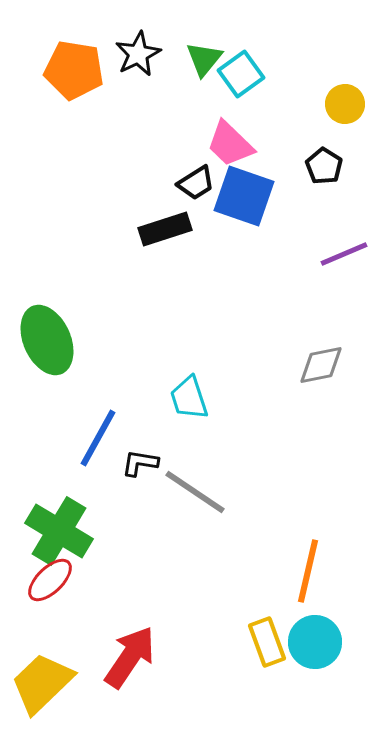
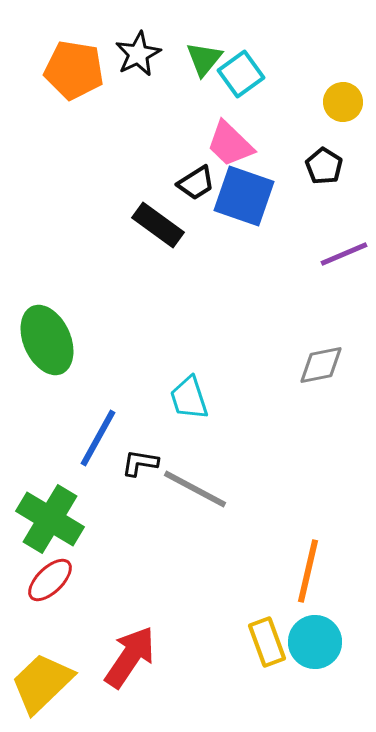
yellow circle: moved 2 px left, 2 px up
black rectangle: moved 7 px left, 4 px up; rotated 54 degrees clockwise
gray line: moved 3 px up; rotated 6 degrees counterclockwise
green cross: moved 9 px left, 12 px up
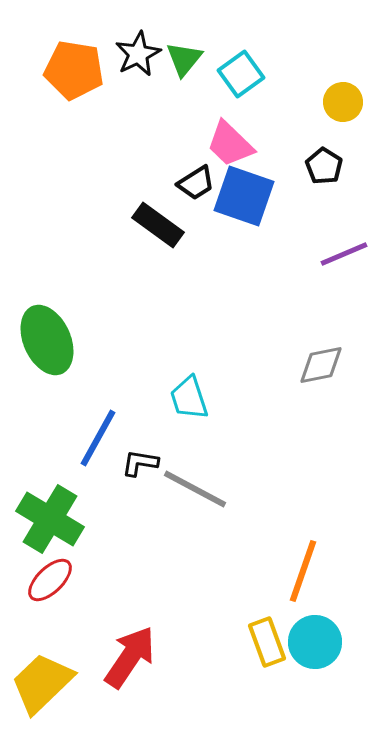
green triangle: moved 20 px left
orange line: moved 5 px left; rotated 6 degrees clockwise
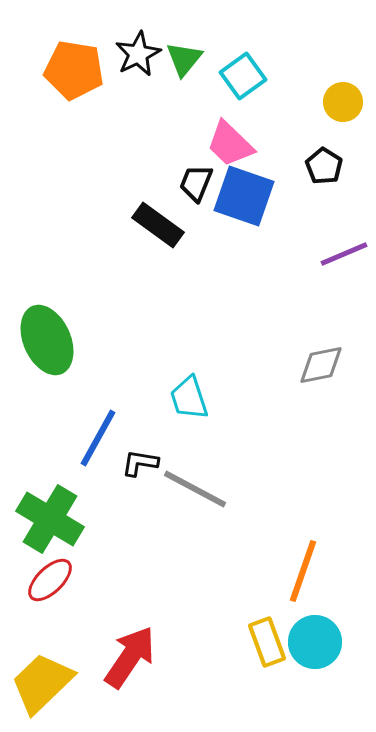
cyan square: moved 2 px right, 2 px down
black trapezoid: rotated 144 degrees clockwise
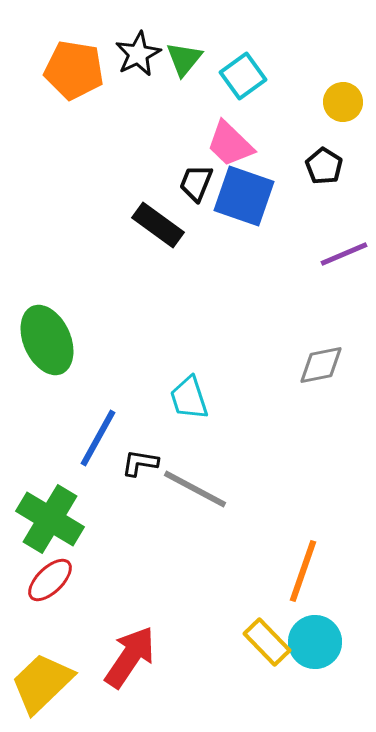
yellow rectangle: rotated 24 degrees counterclockwise
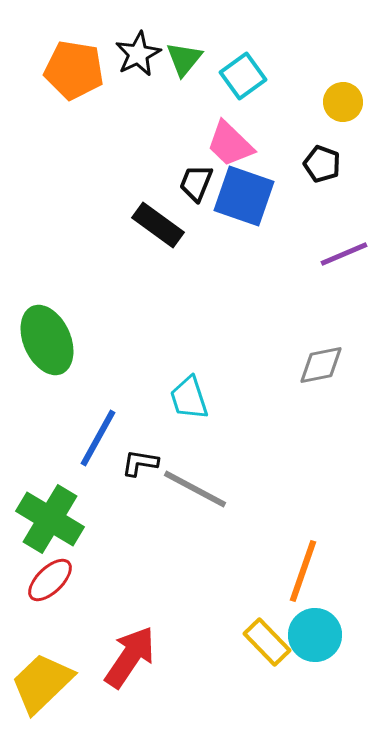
black pentagon: moved 2 px left, 2 px up; rotated 12 degrees counterclockwise
cyan circle: moved 7 px up
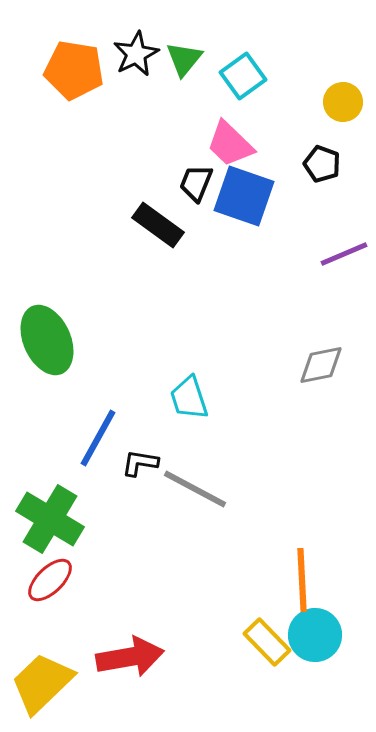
black star: moved 2 px left
orange line: moved 1 px left, 9 px down; rotated 22 degrees counterclockwise
red arrow: rotated 46 degrees clockwise
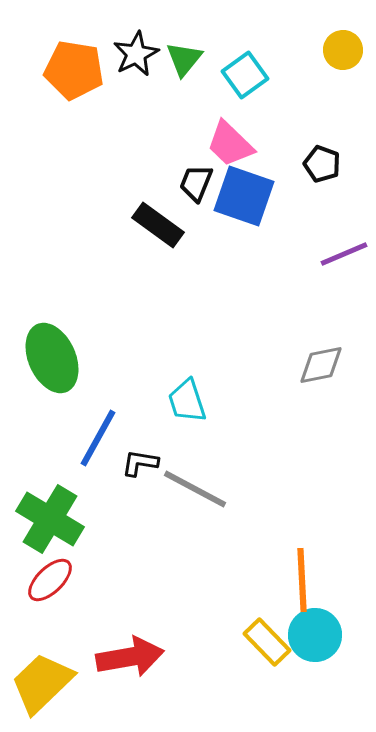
cyan square: moved 2 px right, 1 px up
yellow circle: moved 52 px up
green ellipse: moved 5 px right, 18 px down
cyan trapezoid: moved 2 px left, 3 px down
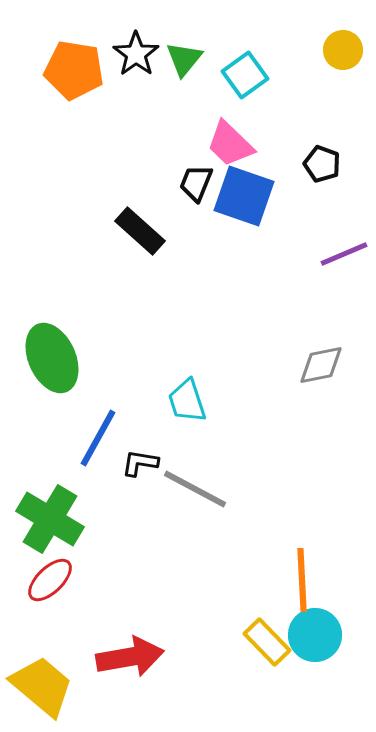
black star: rotated 9 degrees counterclockwise
black rectangle: moved 18 px left, 6 px down; rotated 6 degrees clockwise
yellow trapezoid: moved 3 px down; rotated 84 degrees clockwise
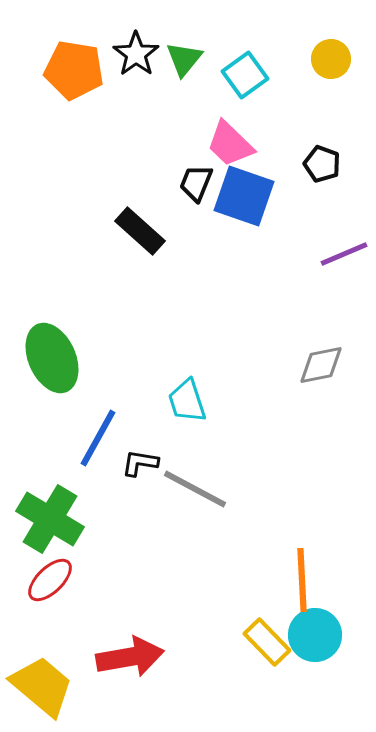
yellow circle: moved 12 px left, 9 px down
